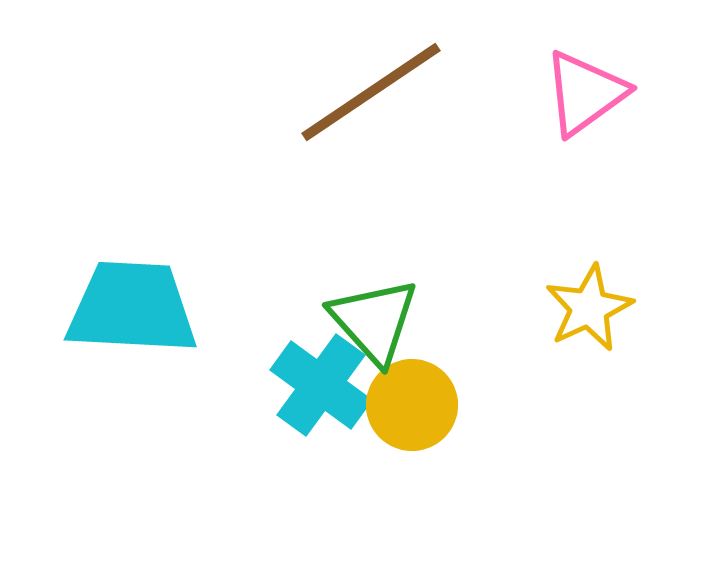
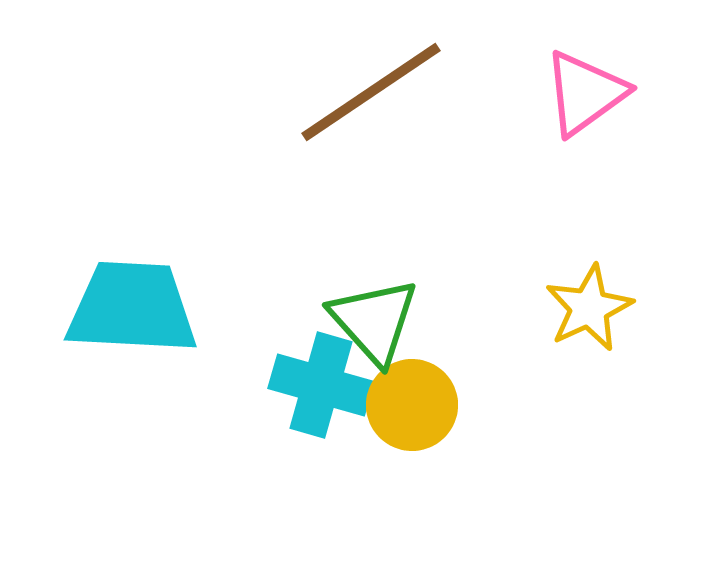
cyan cross: rotated 20 degrees counterclockwise
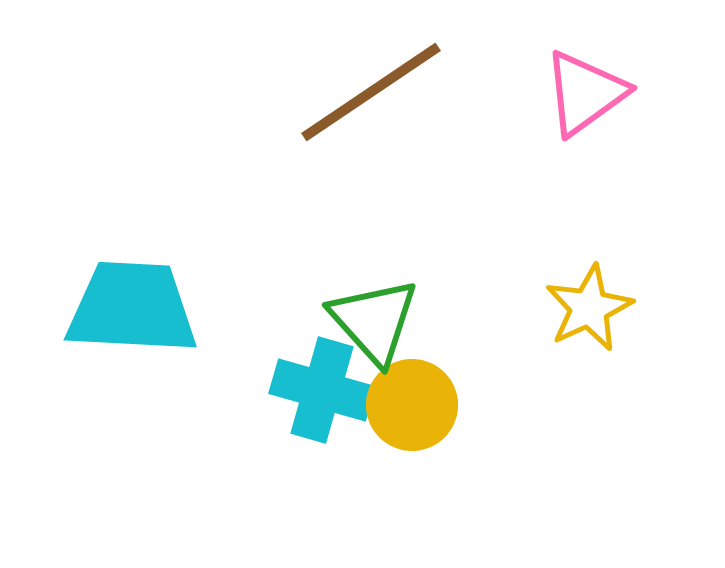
cyan cross: moved 1 px right, 5 px down
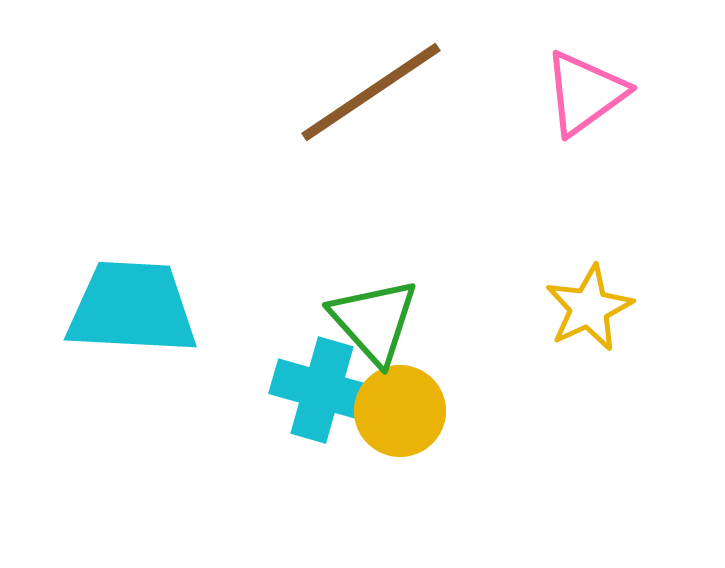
yellow circle: moved 12 px left, 6 px down
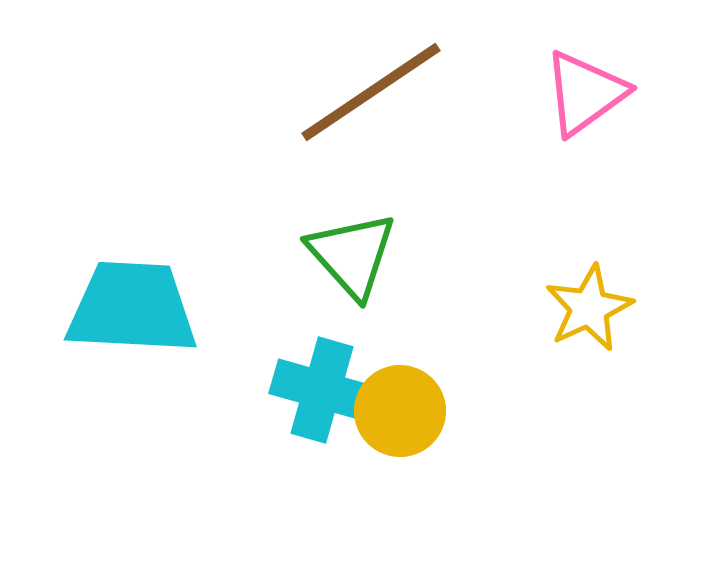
green triangle: moved 22 px left, 66 px up
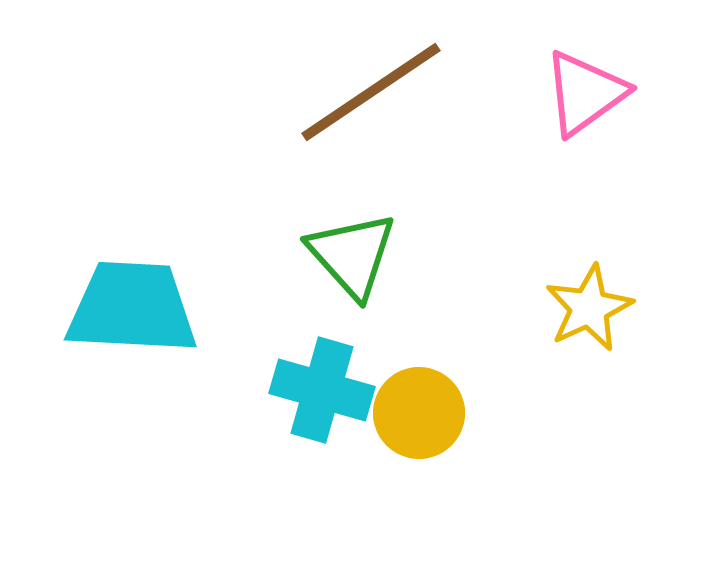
yellow circle: moved 19 px right, 2 px down
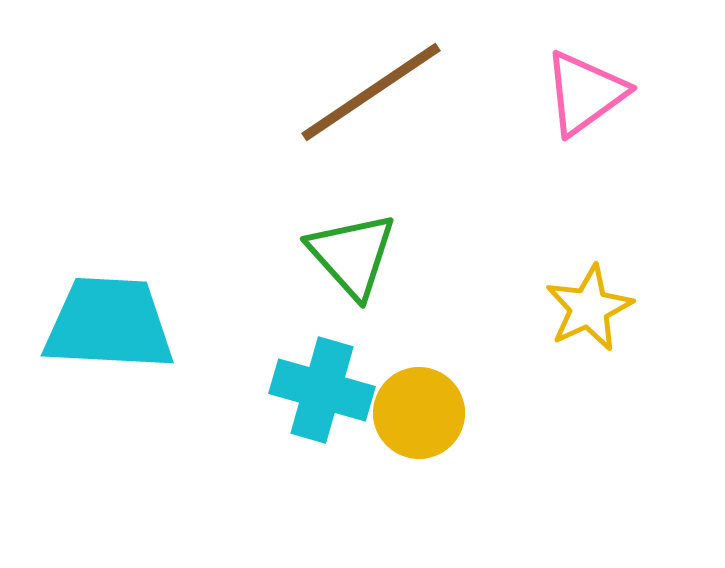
cyan trapezoid: moved 23 px left, 16 px down
